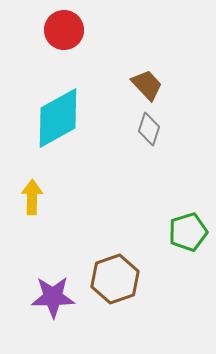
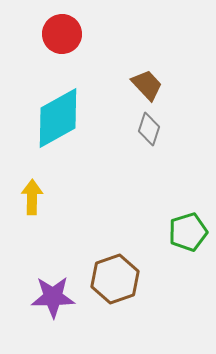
red circle: moved 2 px left, 4 px down
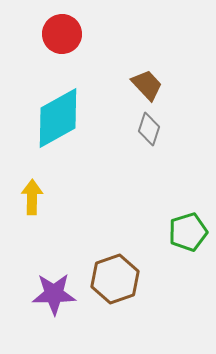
purple star: moved 1 px right, 3 px up
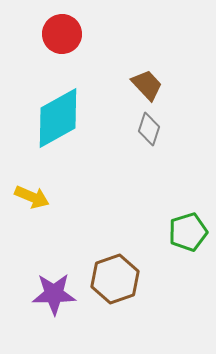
yellow arrow: rotated 112 degrees clockwise
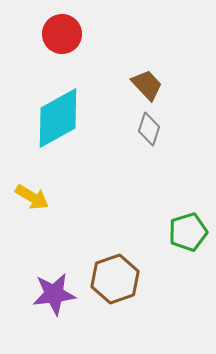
yellow arrow: rotated 8 degrees clockwise
purple star: rotated 6 degrees counterclockwise
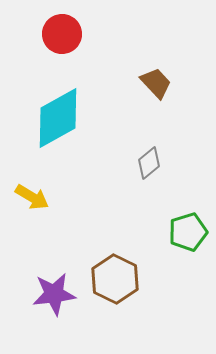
brown trapezoid: moved 9 px right, 2 px up
gray diamond: moved 34 px down; rotated 32 degrees clockwise
brown hexagon: rotated 15 degrees counterclockwise
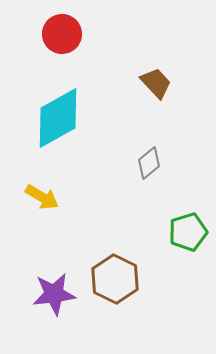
yellow arrow: moved 10 px right
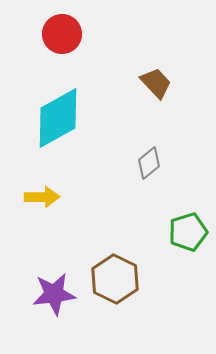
yellow arrow: rotated 32 degrees counterclockwise
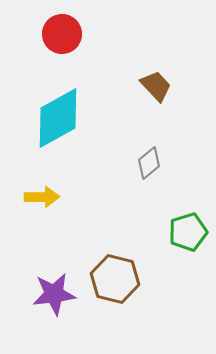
brown trapezoid: moved 3 px down
brown hexagon: rotated 12 degrees counterclockwise
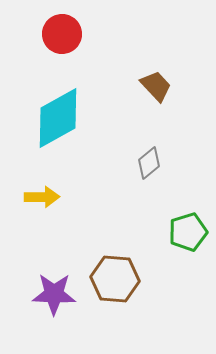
brown hexagon: rotated 9 degrees counterclockwise
purple star: rotated 9 degrees clockwise
